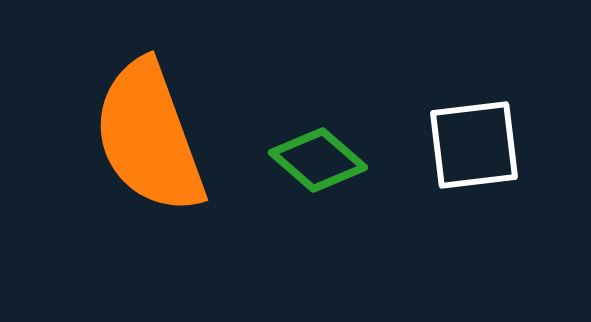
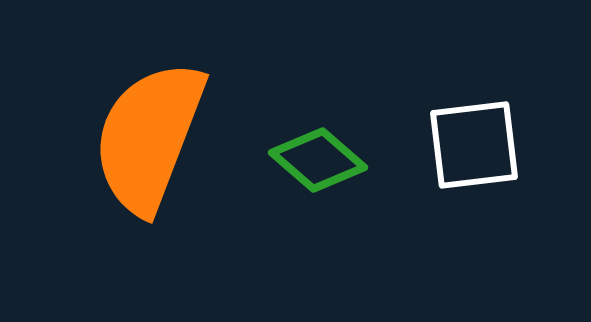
orange semicircle: rotated 41 degrees clockwise
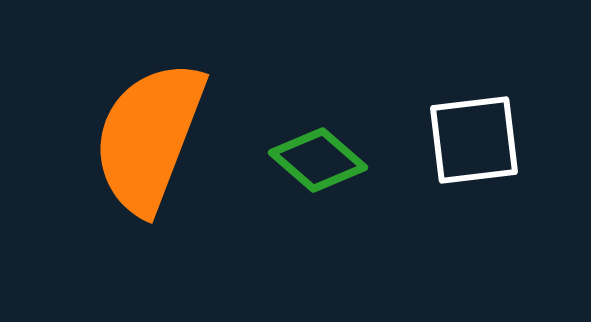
white square: moved 5 px up
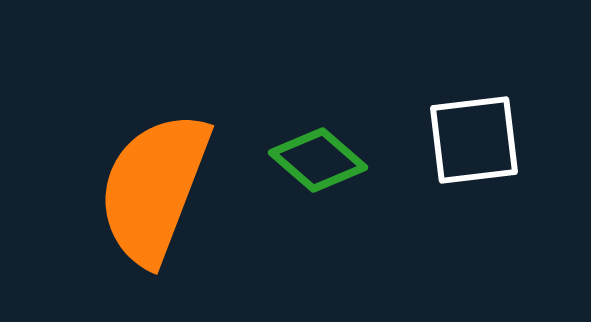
orange semicircle: moved 5 px right, 51 px down
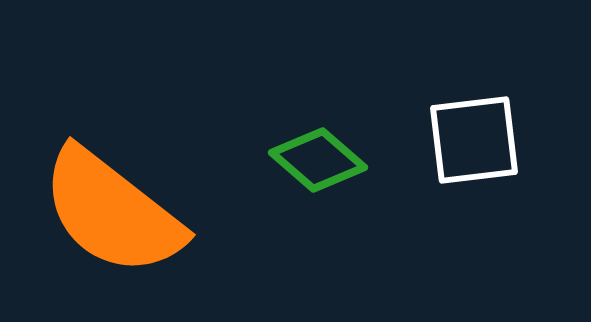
orange semicircle: moved 42 px left, 24 px down; rotated 73 degrees counterclockwise
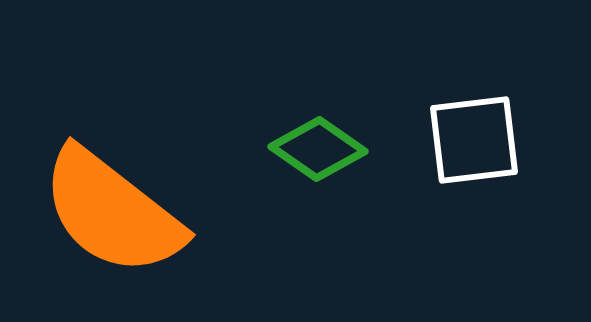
green diamond: moved 11 px up; rotated 6 degrees counterclockwise
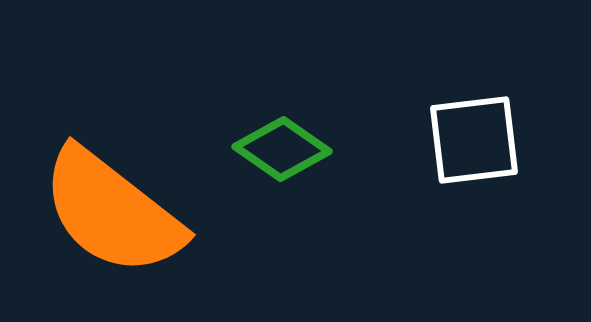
green diamond: moved 36 px left
